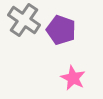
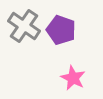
gray cross: moved 6 px down
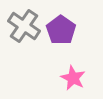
purple pentagon: rotated 16 degrees clockwise
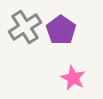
gray cross: moved 1 px right, 1 px down; rotated 24 degrees clockwise
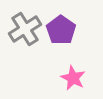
gray cross: moved 2 px down
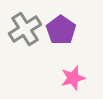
pink star: rotated 30 degrees clockwise
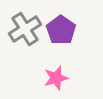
pink star: moved 17 px left
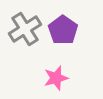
purple pentagon: moved 2 px right
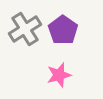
pink star: moved 3 px right, 3 px up
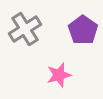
purple pentagon: moved 20 px right
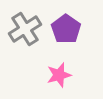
purple pentagon: moved 17 px left, 1 px up
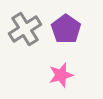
pink star: moved 2 px right
